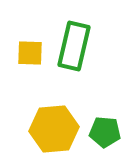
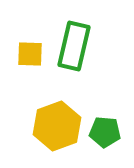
yellow square: moved 1 px down
yellow hexagon: moved 3 px right, 3 px up; rotated 15 degrees counterclockwise
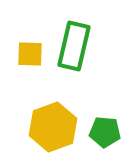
yellow hexagon: moved 4 px left, 1 px down
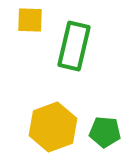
yellow square: moved 34 px up
